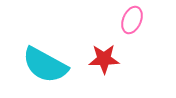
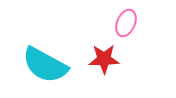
pink ellipse: moved 6 px left, 3 px down
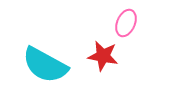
red star: moved 1 px left, 3 px up; rotated 12 degrees clockwise
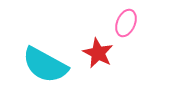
red star: moved 5 px left, 3 px up; rotated 16 degrees clockwise
